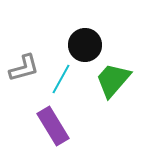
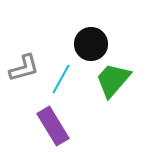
black circle: moved 6 px right, 1 px up
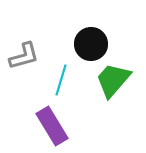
gray L-shape: moved 12 px up
cyan line: moved 1 px down; rotated 12 degrees counterclockwise
purple rectangle: moved 1 px left
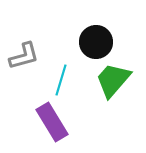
black circle: moved 5 px right, 2 px up
purple rectangle: moved 4 px up
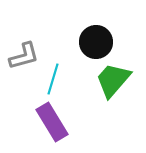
cyan line: moved 8 px left, 1 px up
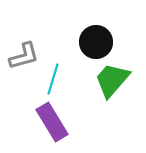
green trapezoid: moved 1 px left
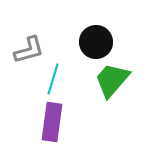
gray L-shape: moved 5 px right, 6 px up
purple rectangle: rotated 39 degrees clockwise
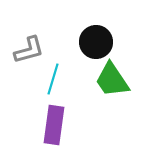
green trapezoid: rotated 75 degrees counterclockwise
purple rectangle: moved 2 px right, 3 px down
